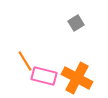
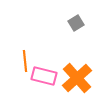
orange line: rotated 25 degrees clockwise
orange cross: rotated 20 degrees clockwise
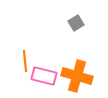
orange cross: moved 2 px up; rotated 32 degrees counterclockwise
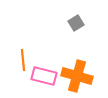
orange line: moved 2 px left, 1 px up
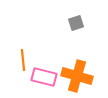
gray square: rotated 14 degrees clockwise
pink rectangle: moved 1 px down
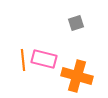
pink rectangle: moved 18 px up
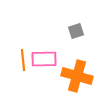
gray square: moved 8 px down
pink rectangle: rotated 15 degrees counterclockwise
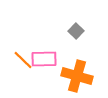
gray square: rotated 28 degrees counterclockwise
orange line: rotated 40 degrees counterclockwise
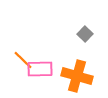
gray square: moved 9 px right, 3 px down
pink rectangle: moved 4 px left, 10 px down
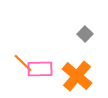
orange line: moved 3 px down
orange cross: rotated 24 degrees clockwise
